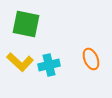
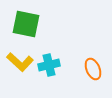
orange ellipse: moved 2 px right, 10 px down
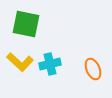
cyan cross: moved 1 px right, 1 px up
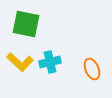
cyan cross: moved 2 px up
orange ellipse: moved 1 px left
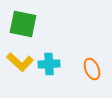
green square: moved 3 px left
cyan cross: moved 1 px left, 2 px down; rotated 10 degrees clockwise
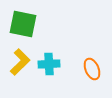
yellow L-shape: rotated 88 degrees counterclockwise
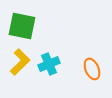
green square: moved 1 px left, 2 px down
cyan cross: rotated 20 degrees counterclockwise
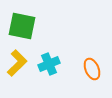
yellow L-shape: moved 3 px left, 1 px down
